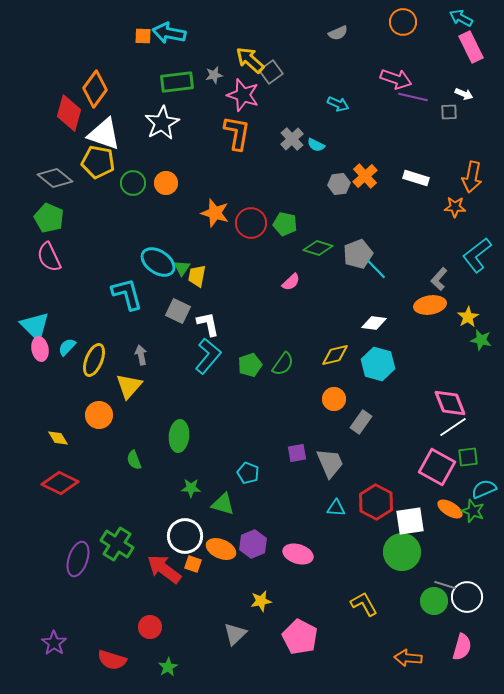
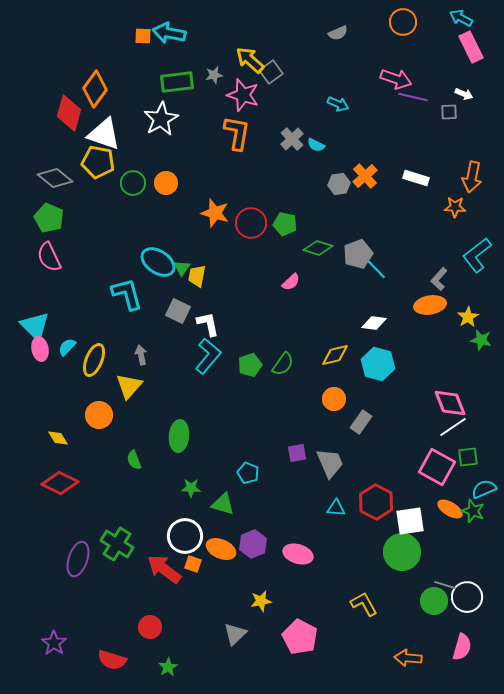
white star at (162, 123): moved 1 px left, 4 px up
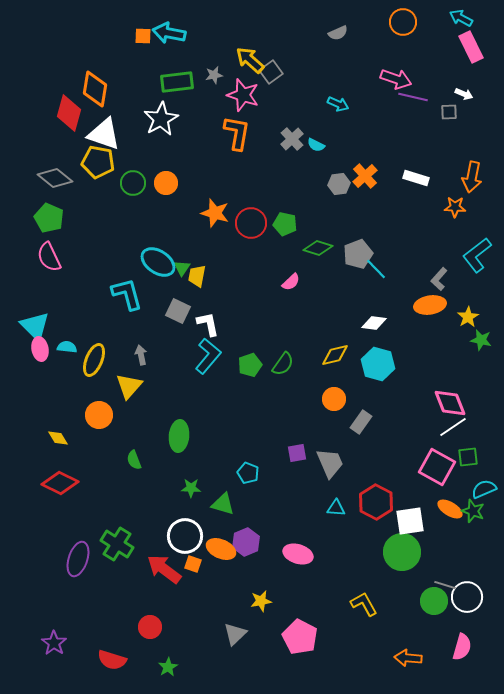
orange diamond at (95, 89): rotated 27 degrees counterclockwise
cyan semicircle at (67, 347): rotated 54 degrees clockwise
purple hexagon at (253, 544): moved 7 px left, 2 px up
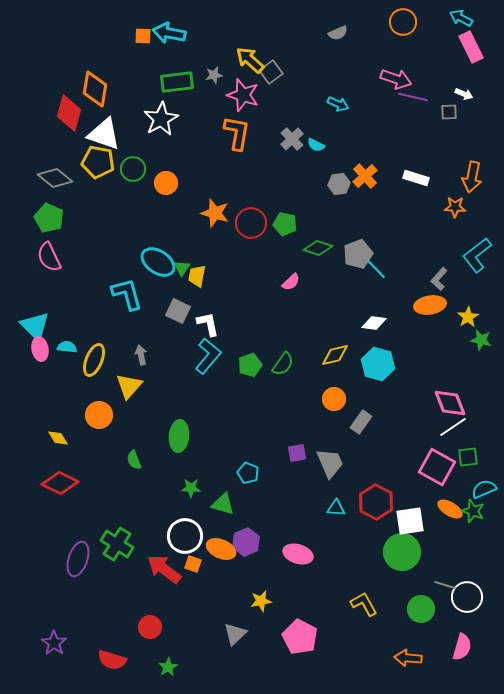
green circle at (133, 183): moved 14 px up
green circle at (434, 601): moved 13 px left, 8 px down
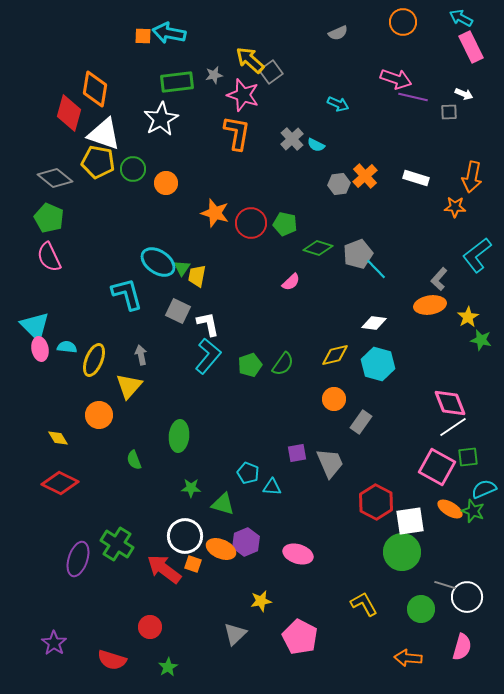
cyan triangle at (336, 508): moved 64 px left, 21 px up
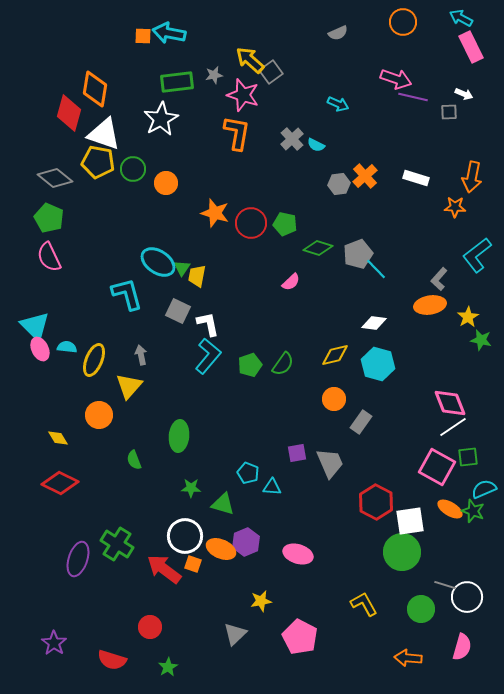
pink ellipse at (40, 349): rotated 15 degrees counterclockwise
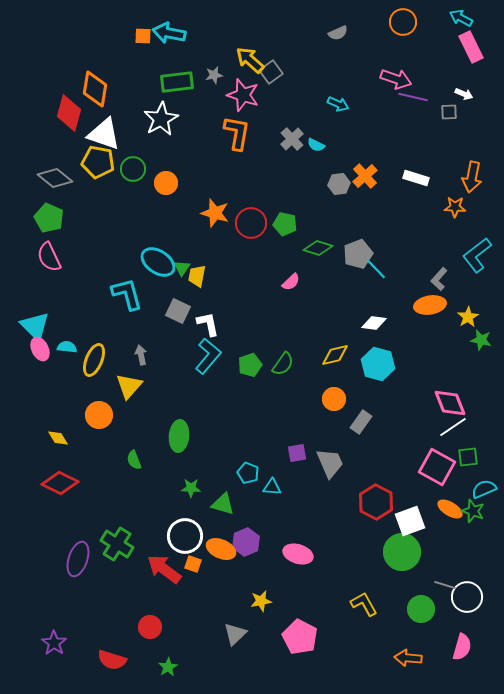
white square at (410, 521): rotated 12 degrees counterclockwise
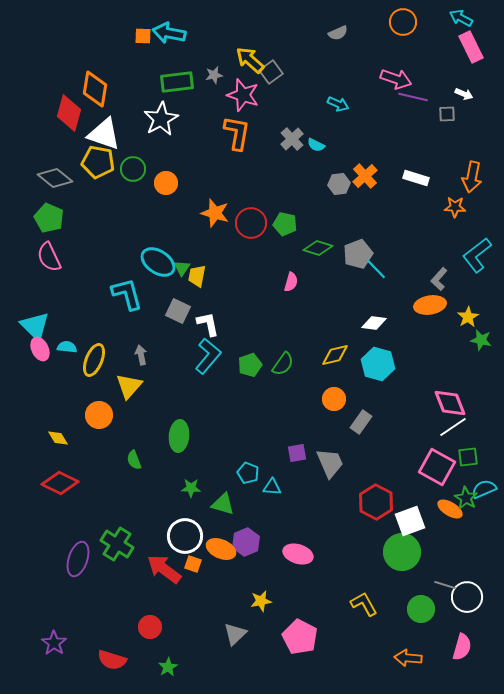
gray square at (449, 112): moved 2 px left, 2 px down
pink semicircle at (291, 282): rotated 30 degrees counterclockwise
green star at (473, 511): moved 7 px left, 13 px up; rotated 10 degrees clockwise
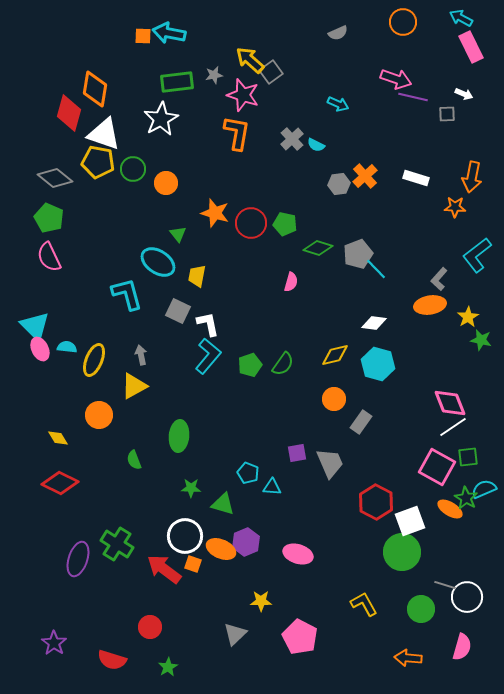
green triangle at (182, 268): moved 4 px left, 34 px up; rotated 12 degrees counterclockwise
yellow triangle at (129, 386): moved 5 px right; rotated 20 degrees clockwise
yellow star at (261, 601): rotated 10 degrees clockwise
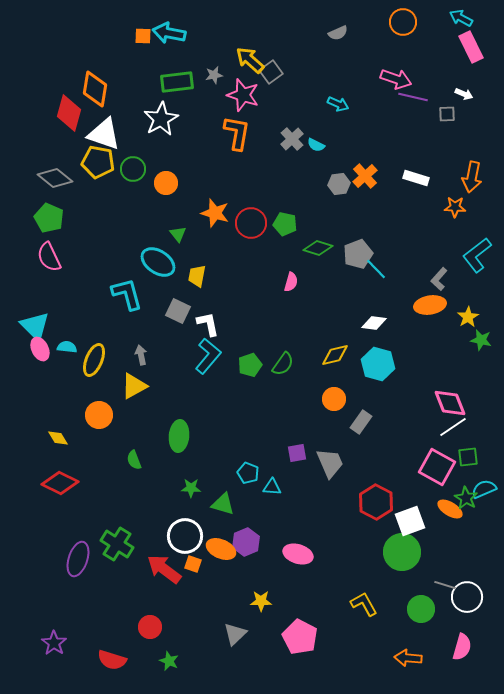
green star at (168, 667): moved 1 px right, 6 px up; rotated 18 degrees counterclockwise
